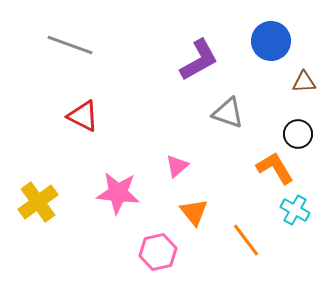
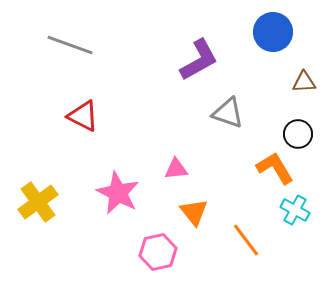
blue circle: moved 2 px right, 9 px up
pink triangle: moved 1 px left, 3 px down; rotated 35 degrees clockwise
pink star: rotated 21 degrees clockwise
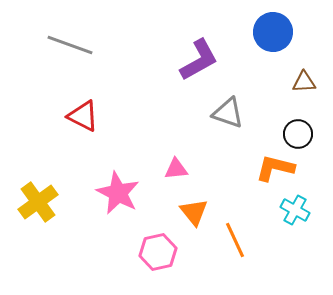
orange L-shape: rotated 45 degrees counterclockwise
orange line: moved 11 px left; rotated 12 degrees clockwise
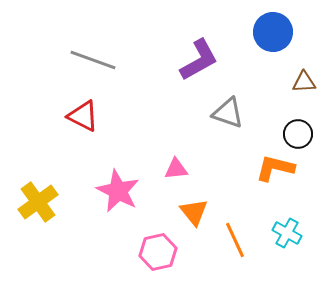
gray line: moved 23 px right, 15 px down
pink star: moved 2 px up
cyan cross: moved 8 px left, 23 px down
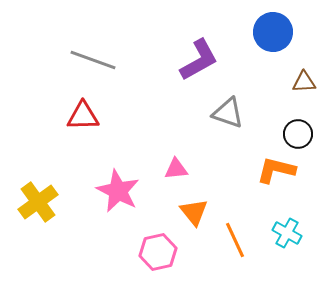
red triangle: rotated 28 degrees counterclockwise
orange L-shape: moved 1 px right, 2 px down
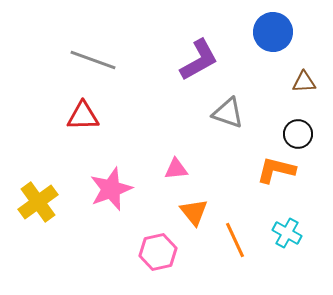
pink star: moved 7 px left, 2 px up; rotated 24 degrees clockwise
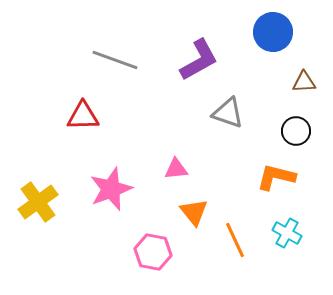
gray line: moved 22 px right
black circle: moved 2 px left, 3 px up
orange L-shape: moved 7 px down
pink hexagon: moved 5 px left; rotated 24 degrees clockwise
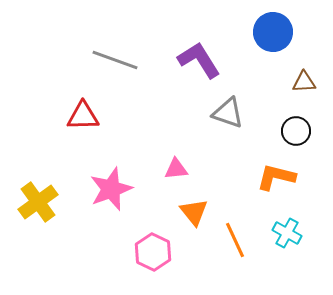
purple L-shape: rotated 93 degrees counterclockwise
pink hexagon: rotated 15 degrees clockwise
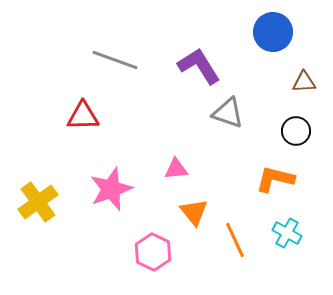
purple L-shape: moved 6 px down
orange L-shape: moved 1 px left, 2 px down
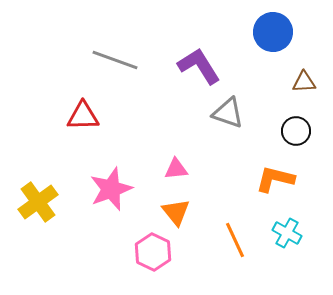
orange triangle: moved 18 px left
